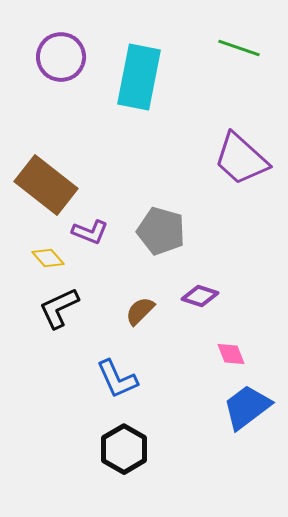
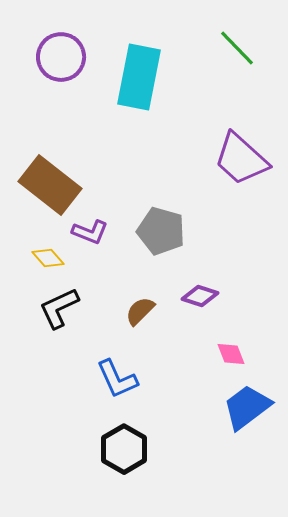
green line: moved 2 px left; rotated 27 degrees clockwise
brown rectangle: moved 4 px right
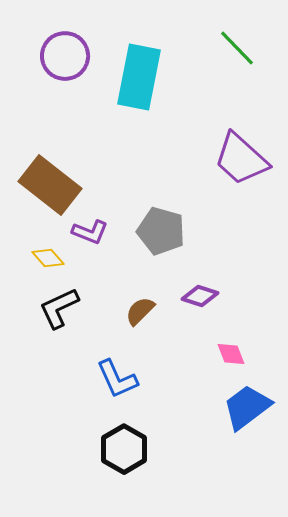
purple circle: moved 4 px right, 1 px up
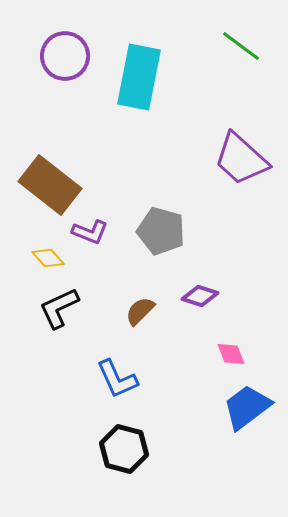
green line: moved 4 px right, 2 px up; rotated 9 degrees counterclockwise
black hexagon: rotated 15 degrees counterclockwise
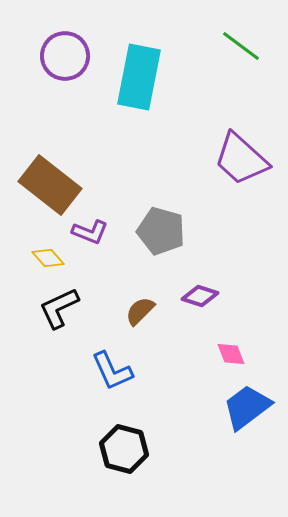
blue L-shape: moved 5 px left, 8 px up
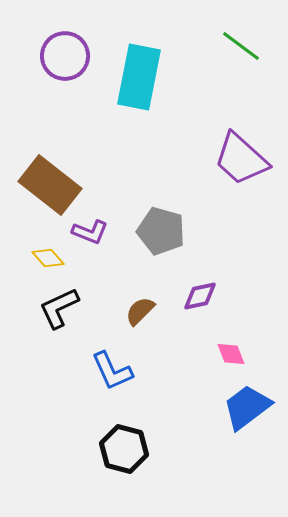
purple diamond: rotated 30 degrees counterclockwise
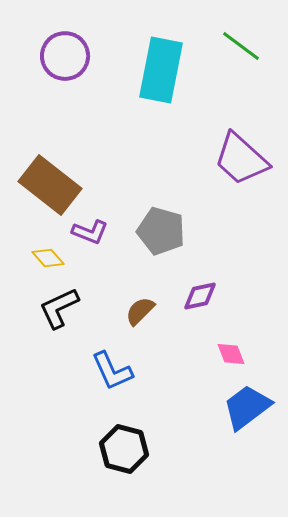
cyan rectangle: moved 22 px right, 7 px up
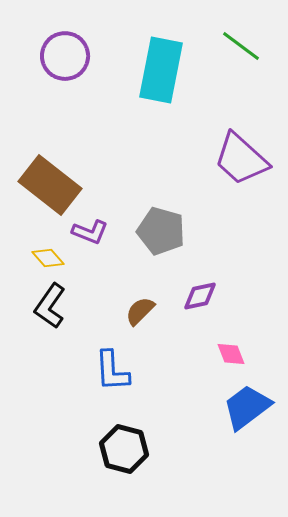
black L-shape: moved 9 px left, 2 px up; rotated 30 degrees counterclockwise
blue L-shape: rotated 21 degrees clockwise
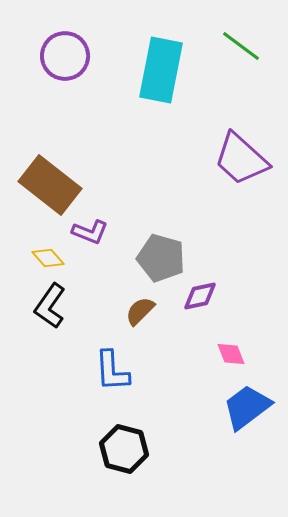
gray pentagon: moved 27 px down
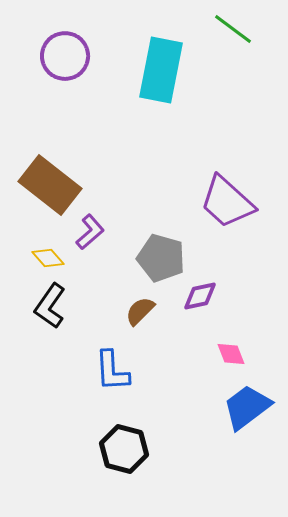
green line: moved 8 px left, 17 px up
purple trapezoid: moved 14 px left, 43 px down
purple L-shape: rotated 63 degrees counterclockwise
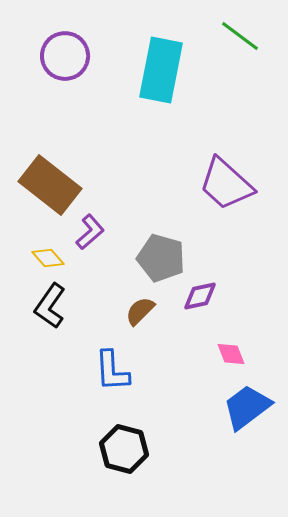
green line: moved 7 px right, 7 px down
purple trapezoid: moved 1 px left, 18 px up
